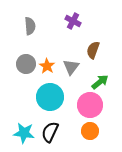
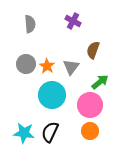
gray semicircle: moved 2 px up
cyan circle: moved 2 px right, 2 px up
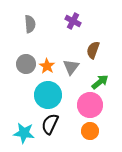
cyan circle: moved 4 px left
black semicircle: moved 8 px up
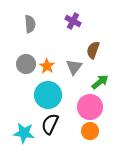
gray triangle: moved 3 px right
pink circle: moved 2 px down
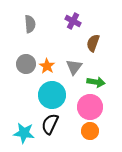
brown semicircle: moved 7 px up
green arrow: moved 4 px left; rotated 48 degrees clockwise
cyan circle: moved 4 px right
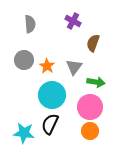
gray circle: moved 2 px left, 4 px up
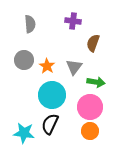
purple cross: rotated 21 degrees counterclockwise
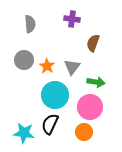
purple cross: moved 1 px left, 2 px up
gray triangle: moved 2 px left
cyan circle: moved 3 px right
orange circle: moved 6 px left, 1 px down
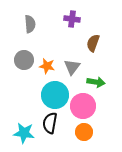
orange star: rotated 21 degrees counterclockwise
pink circle: moved 7 px left, 1 px up
black semicircle: moved 1 px up; rotated 15 degrees counterclockwise
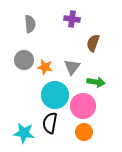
orange star: moved 2 px left, 1 px down
